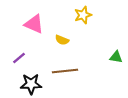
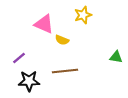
pink triangle: moved 10 px right
black star: moved 2 px left, 3 px up
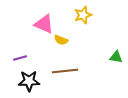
yellow semicircle: moved 1 px left
purple line: moved 1 px right; rotated 24 degrees clockwise
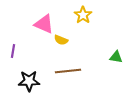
yellow star: rotated 18 degrees counterclockwise
purple line: moved 7 px left, 7 px up; rotated 64 degrees counterclockwise
brown line: moved 3 px right
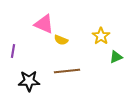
yellow star: moved 18 px right, 21 px down
green triangle: rotated 32 degrees counterclockwise
brown line: moved 1 px left
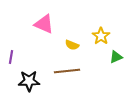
yellow semicircle: moved 11 px right, 5 px down
purple line: moved 2 px left, 6 px down
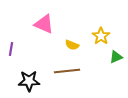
purple line: moved 8 px up
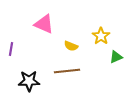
yellow semicircle: moved 1 px left, 1 px down
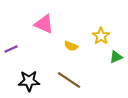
purple line: rotated 56 degrees clockwise
brown line: moved 2 px right, 9 px down; rotated 40 degrees clockwise
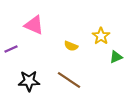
pink triangle: moved 10 px left, 1 px down
